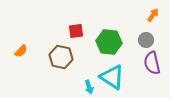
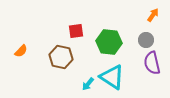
cyan arrow: moved 1 px left, 3 px up; rotated 56 degrees clockwise
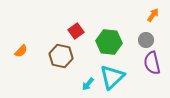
red square: rotated 28 degrees counterclockwise
brown hexagon: moved 1 px up
cyan triangle: rotated 44 degrees clockwise
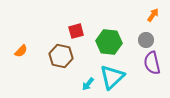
red square: rotated 21 degrees clockwise
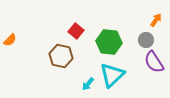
orange arrow: moved 3 px right, 5 px down
red square: rotated 35 degrees counterclockwise
orange semicircle: moved 11 px left, 11 px up
purple semicircle: moved 2 px right, 1 px up; rotated 20 degrees counterclockwise
cyan triangle: moved 2 px up
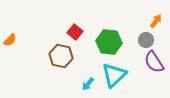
orange arrow: moved 1 px down
red square: moved 1 px left, 1 px down
cyan triangle: moved 2 px right
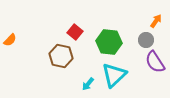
purple semicircle: moved 1 px right
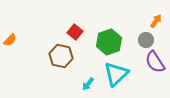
green hexagon: rotated 25 degrees counterclockwise
cyan triangle: moved 2 px right, 1 px up
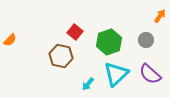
orange arrow: moved 4 px right, 5 px up
purple semicircle: moved 5 px left, 12 px down; rotated 15 degrees counterclockwise
